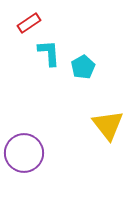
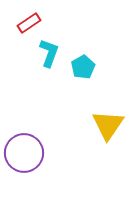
cyan L-shape: rotated 24 degrees clockwise
yellow triangle: rotated 12 degrees clockwise
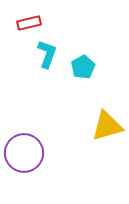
red rectangle: rotated 20 degrees clockwise
cyan L-shape: moved 2 px left, 1 px down
yellow triangle: moved 1 px left, 1 px down; rotated 40 degrees clockwise
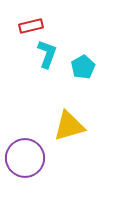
red rectangle: moved 2 px right, 3 px down
yellow triangle: moved 38 px left
purple circle: moved 1 px right, 5 px down
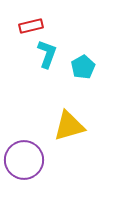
purple circle: moved 1 px left, 2 px down
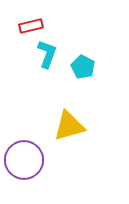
cyan pentagon: rotated 15 degrees counterclockwise
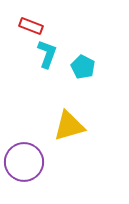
red rectangle: rotated 35 degrees clockwise
purple circle: moved 2 px down
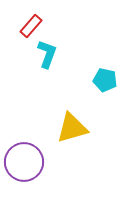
red rectangle: rotated 70 degrees counterclockwise
cyan pentagon: moved 22 px right, 13 px down; rotated 15 degrees counterclockwise
yellow triangle: moved 3 px right, 2 px down
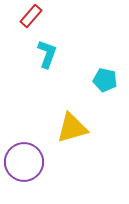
red rectangle: moved 10 px up
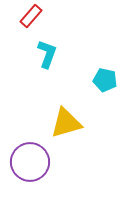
yellow triangle: moved 6 px left, 5 px up
purple circle: moved 6 px right
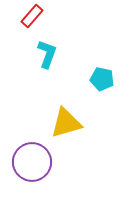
red rectangle: moved 1 px right
cyan pentagon: moved 3 px left, 1 px up
purple circle: moved 2 px right
